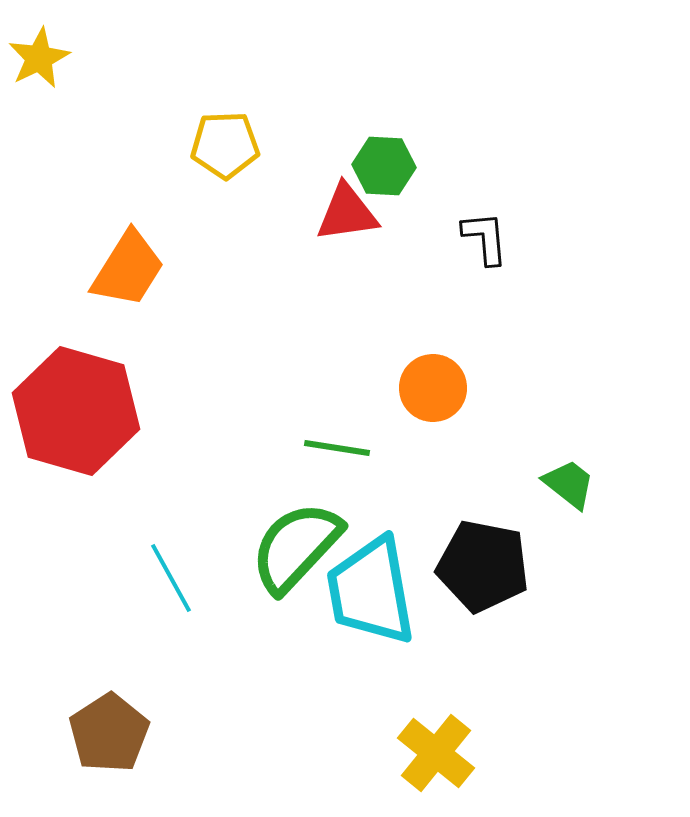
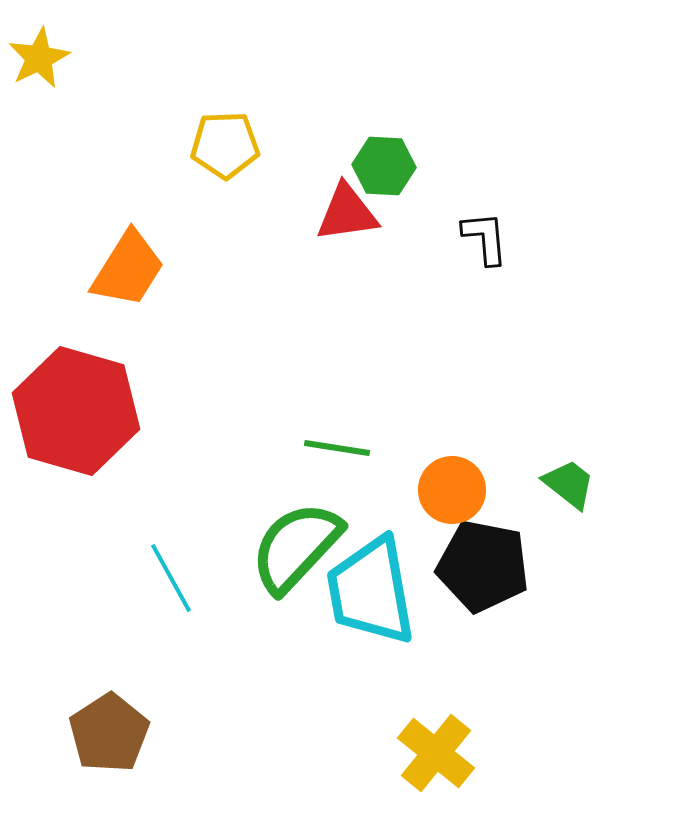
orange circle: moved 19 px right, 102 px down
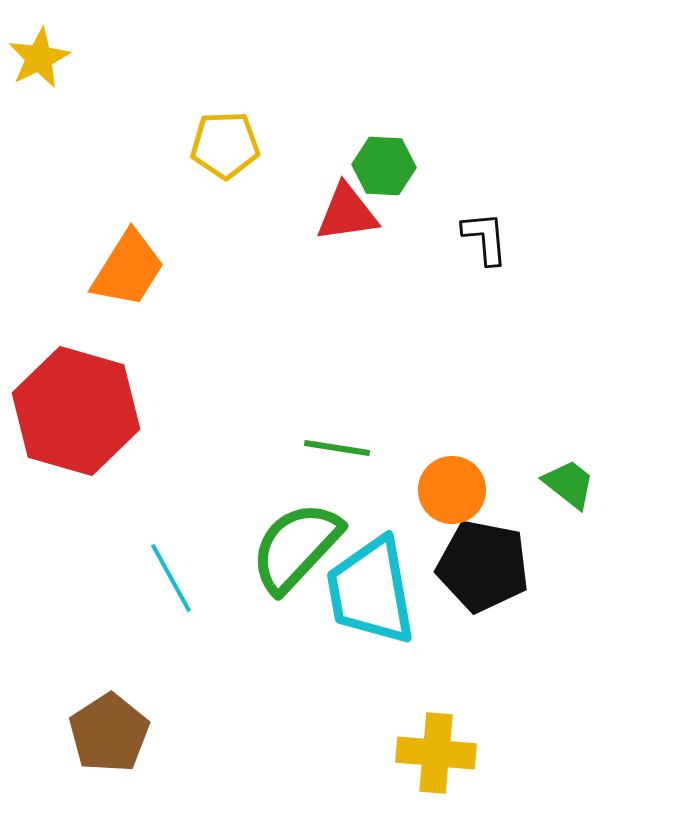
yellow cross: rotated 34 degrees counterclockwise
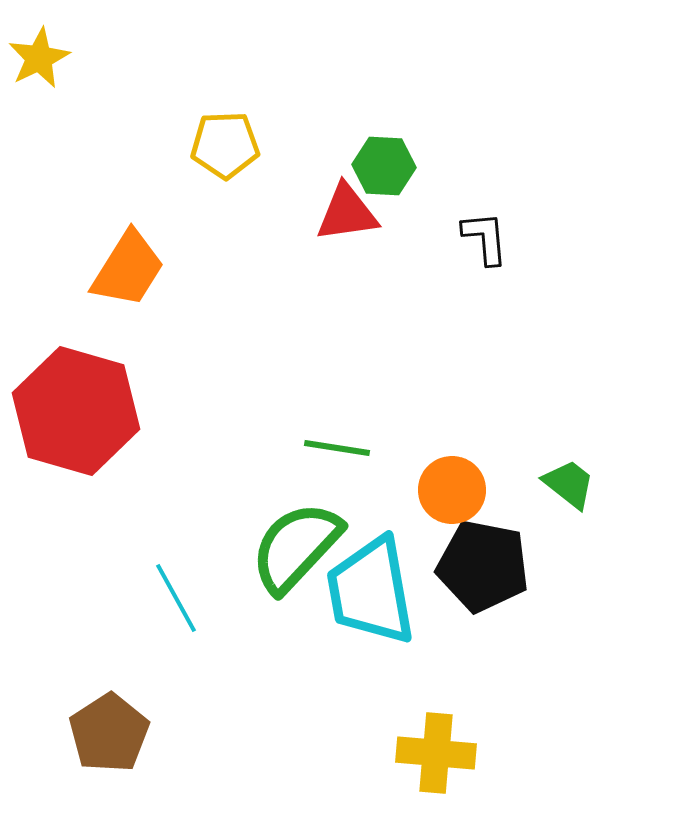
cyan line: moved 5 px right, 20 px down
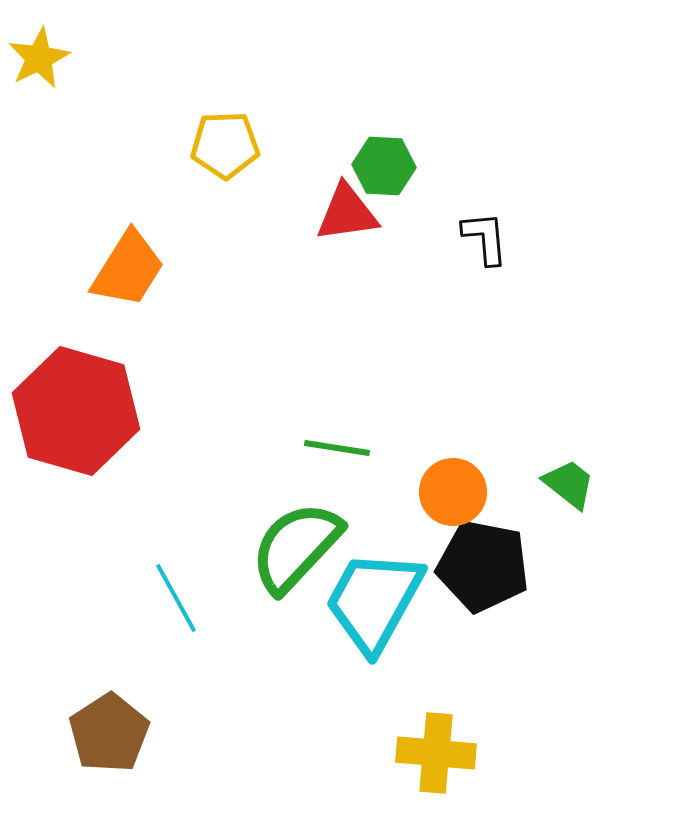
orange circle: moved 1 px right, 2 px down
cyan trapezoid: moved 3 px right, 10 px down; rotated 39 degrees clockwise
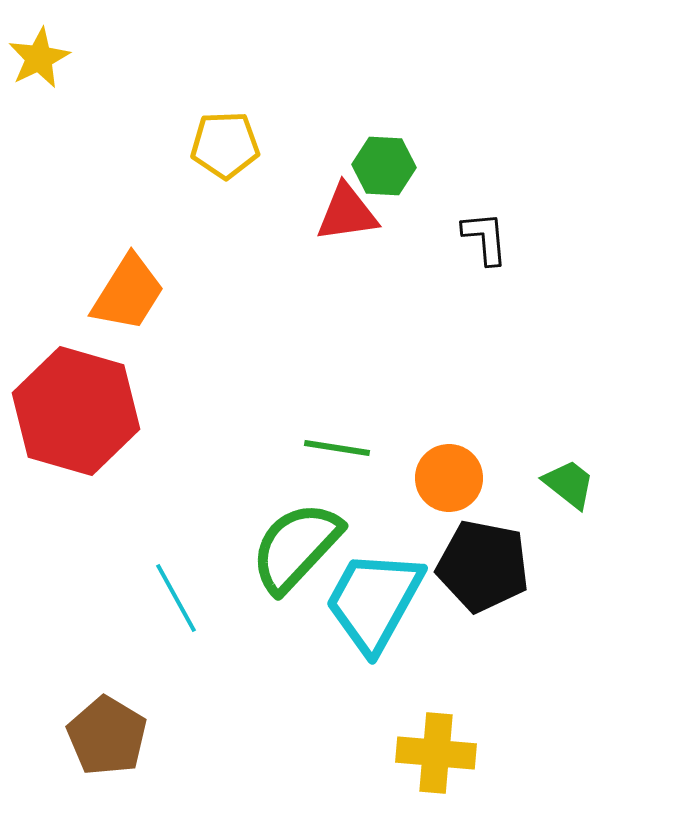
orange trapezoid: moved 24 px down
orange circle: moved 4 px left, 14 px up
brown pentagon: moved 2 px left, 3 px down; rotated 8 degrees counterclockwise
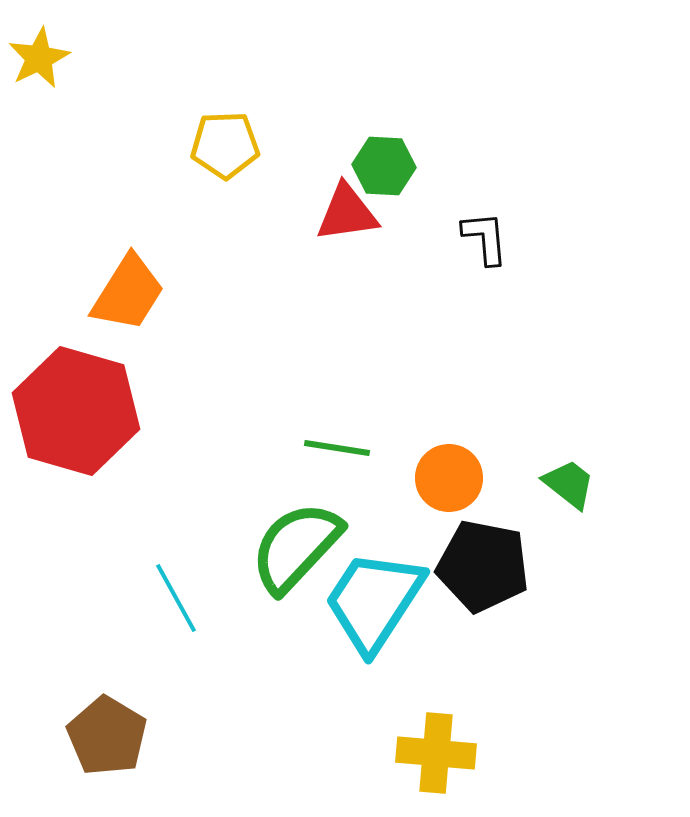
cyan trapezoid: rotated 4 degrees clockwise
